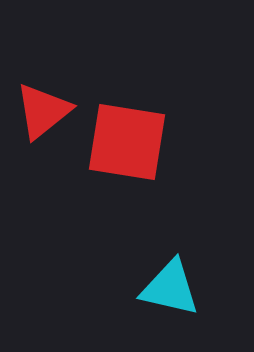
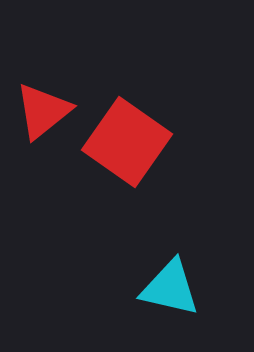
red square: rotated 26 degrees clockwise
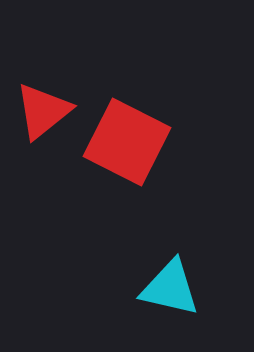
red square: rotated 8 degrees counterclockwise
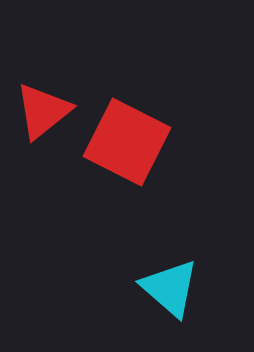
cyan triangle: rotated 28 degrees clockwise
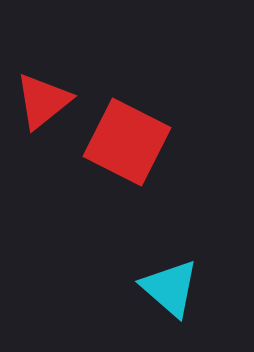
red triangle: moved 10 px up
